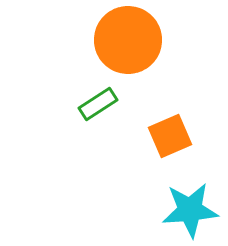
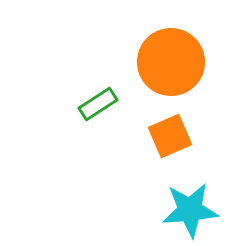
orange circle: moved 43 px right, 22 px down
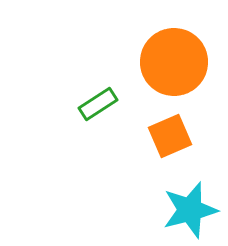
orange circle: moved 3 px right
cyan star: rotated 10 degrees counterclockwise
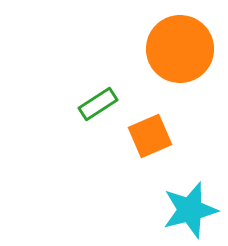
orange circle: moved 6 px right, 13 px up
orange square: moved 20 px left
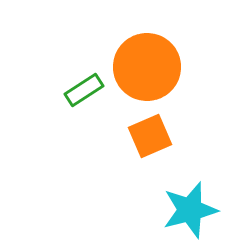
orange circle: moved 33 px left, 18 px down
green rectangle: moved 14 px left, 14 px up
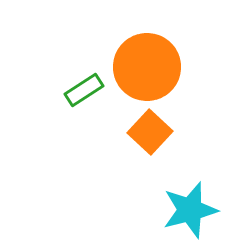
orange square: moved 4 px up; rotated 24 degrees counterclockwise
